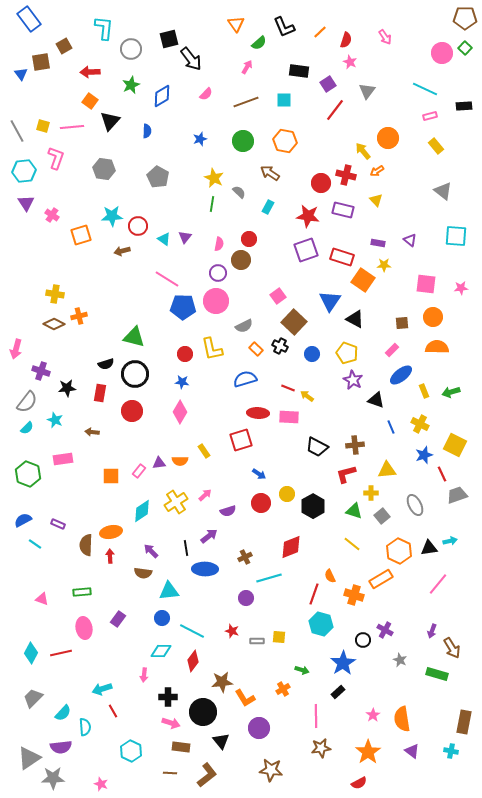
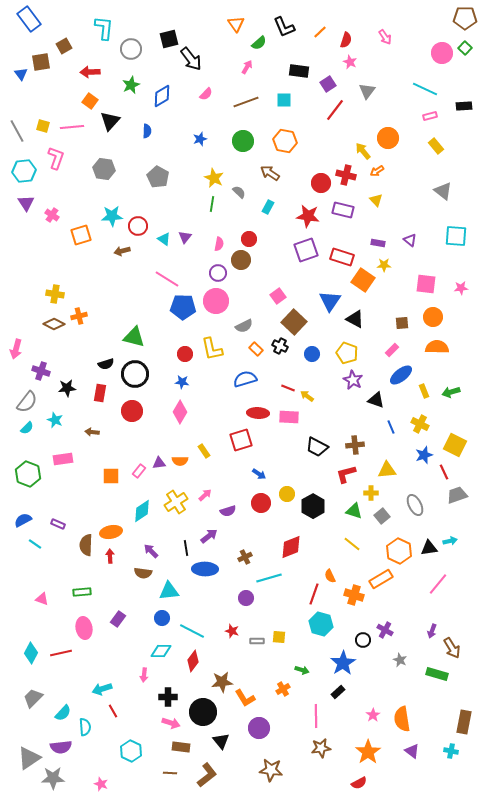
red line at (442, 474): moved 2 px right, 2 px up
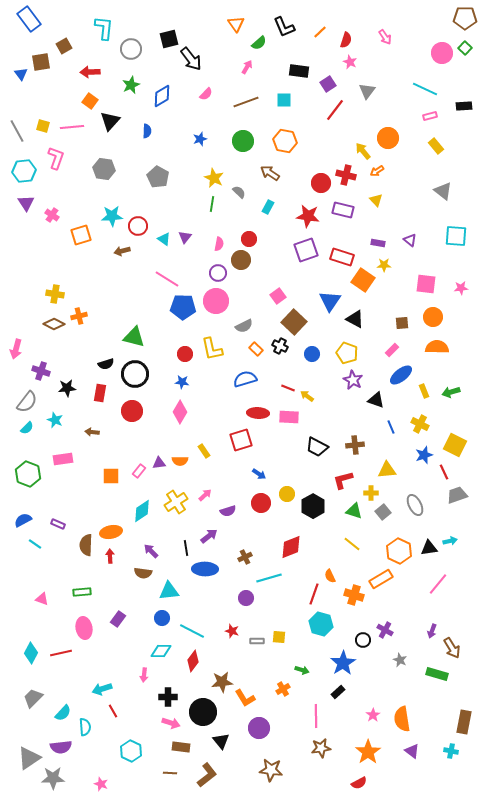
red L-shape at (346, 474): moved 3 px left, 6 px down
gray square at (382, 516): moved 1 px right, 4 px up
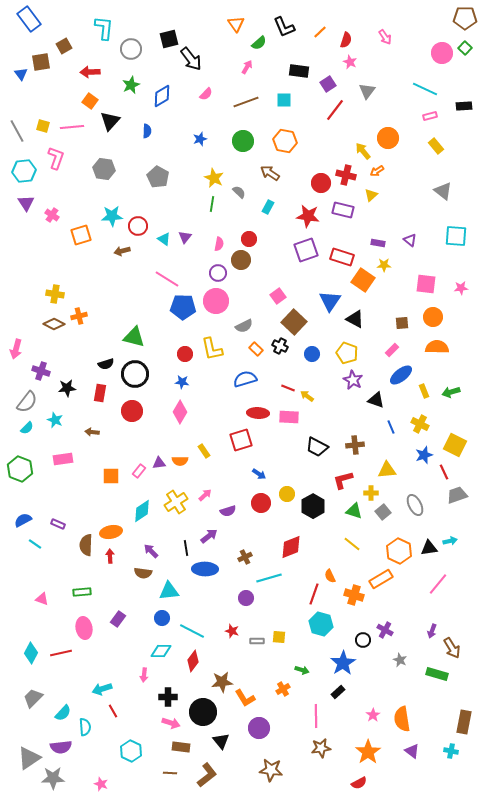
yellow triangle at (376, 200): moved 5 px left, 5 px up; rotated 32 degrees clockwise
green hexagon at (28, 474): moved 8 px left, 5 px up
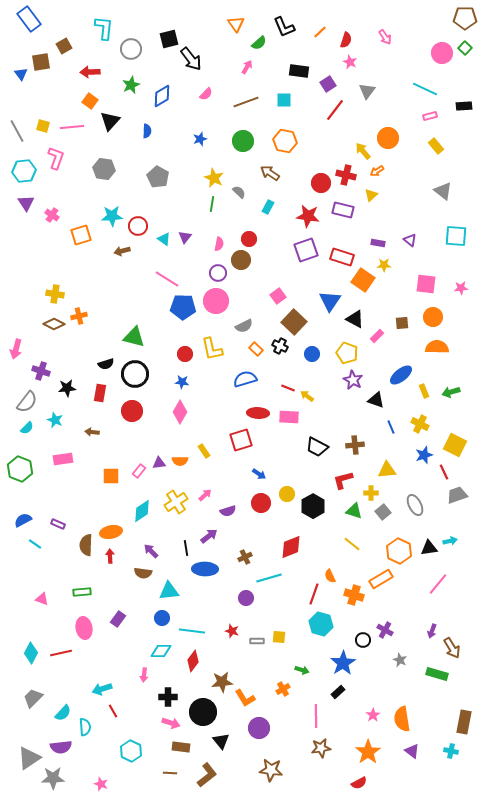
pink rectangle at (392, 350): moved 15 px left, 14 px up
cyan line at (192, 631): rotated 20 degrees counterclockwise
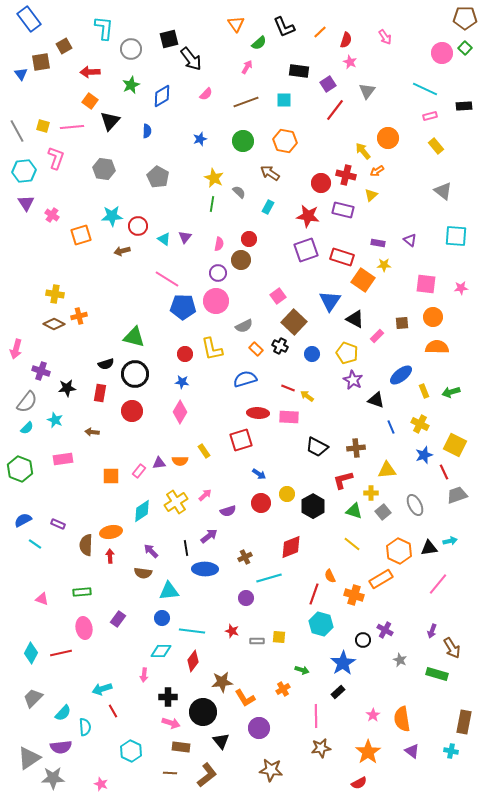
brown cross at (355, 445): moved 1 px right, 3 px down
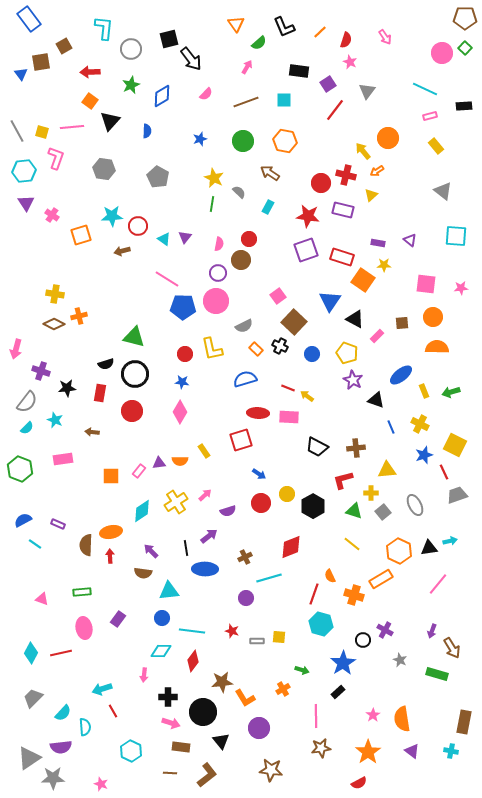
yellow square at (43, 126): moved 1 px left, 6 px down
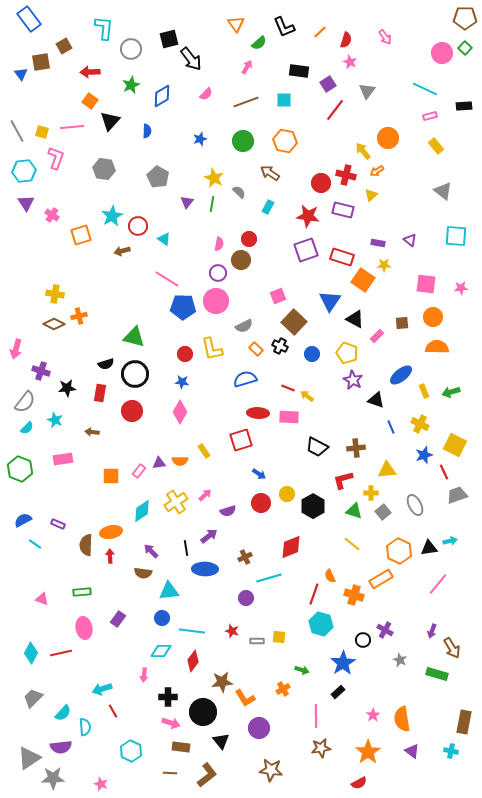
cyan star at (112, 216): rotated 25 degrees counterclockwise
purple triangle at (185, 237): moved 2 px right, 35 px up
pink square at (278, 296): rotated 14 degrees clockwise
gray semicircle at (27, 402): moved 2 px left
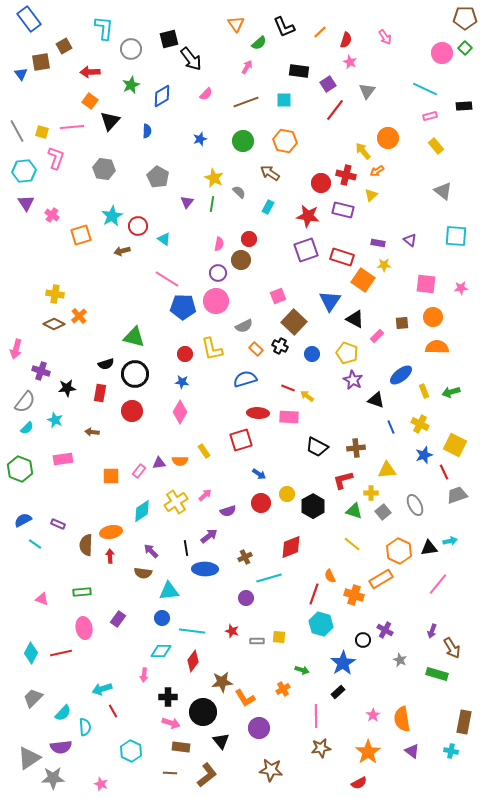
orange cross at (79, 316): rotated 28 degrees counterclockwise
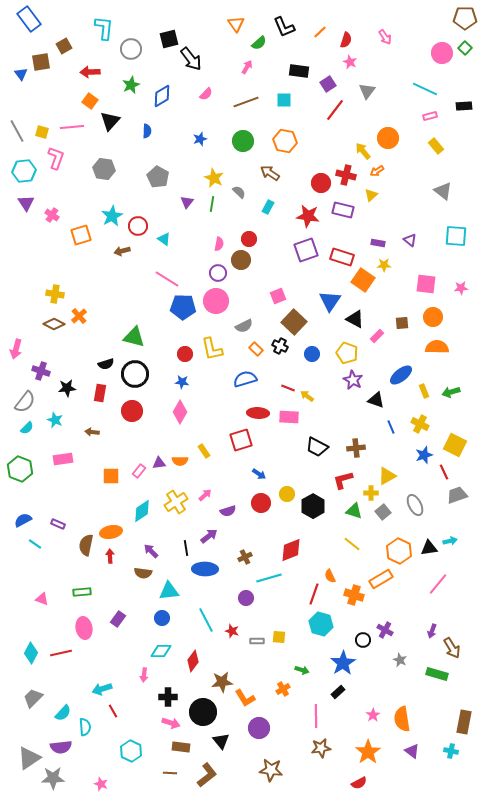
yellow triangle at (387, 470): moved 6 px down; rotated 24 degrees counterclockwise
brown semicircle at (86, 545): rotated 10 degrees clockwise
red diamond at (291, 547): moved 3 px down
cyan line at (192, 631): moved 14 px right, 11 px up; rotated 55 degrees clockwise
